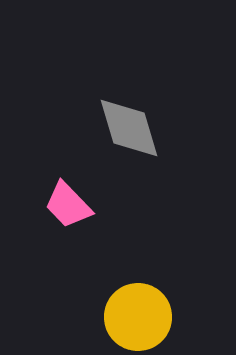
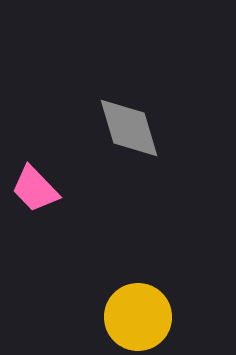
pink trapezoid: moved 33 px left, 16 px up
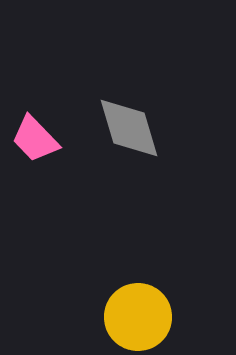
pink trapezoid: moved 50 px up
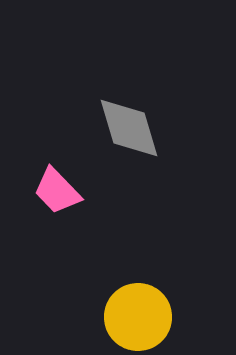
pink trapezoid: moved 22 px right, 52 px down
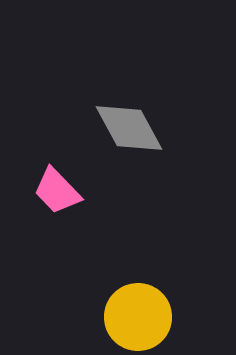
gray diamond: rotated 12 degrees counterclockwise
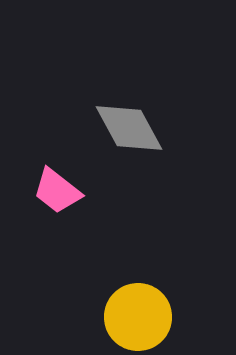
pink trapezoid: rotated 8 degrees counterclockwise
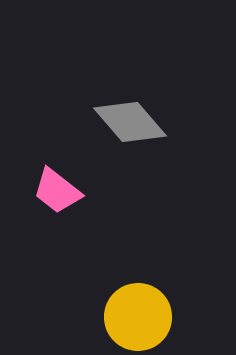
gray diamond: moved 1 px right, 6 px up; rotated 12 degrees counterclockwise
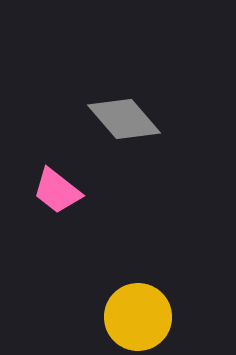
gray diamond: moved 6 px left, 3 px up
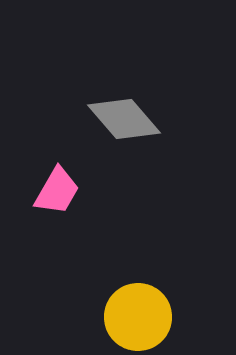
pink trapezoid: rotated 98 degrees counterclockwise
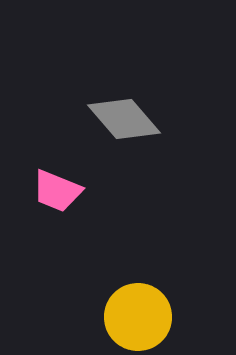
pink trapezoid: rotated 82 degrees clockwise
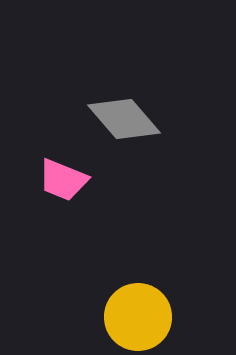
pink trapezoid: moved 6 px right, 11 px up
